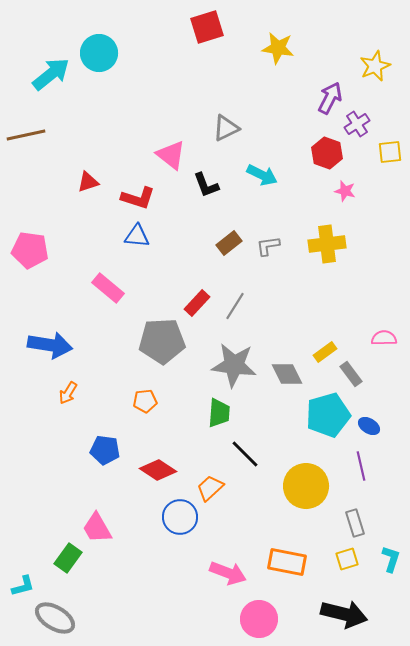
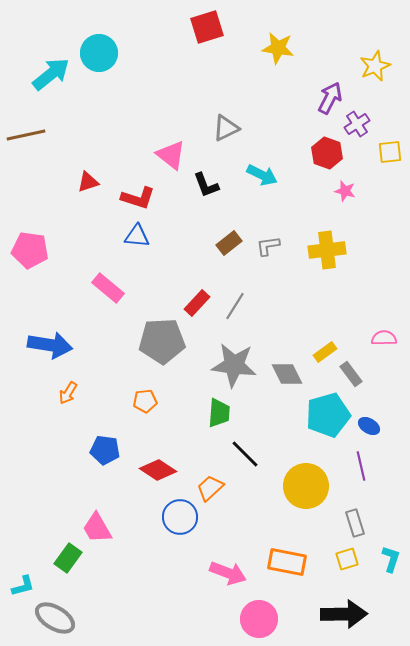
yellow cross at (327, 244): moved 6 px down
black arrow at (344, 614): rotated 15 degrees counterclockwise
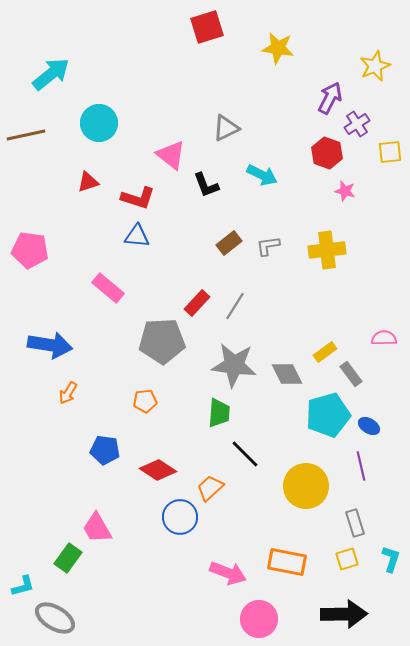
cyan circle at (99, 53): moved 70 px down
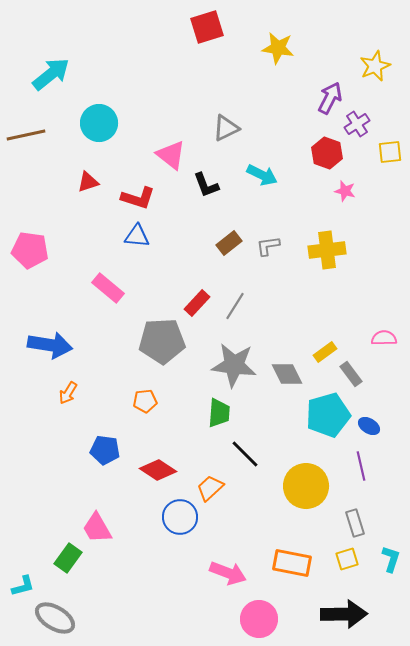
orange rectangle at (287, 562): moved 5 px right, 1 px down
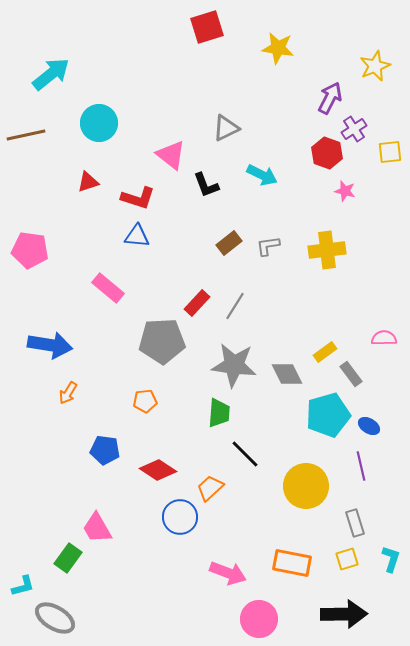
purple cross at (357, 124): moved 3 px left, 5 px down
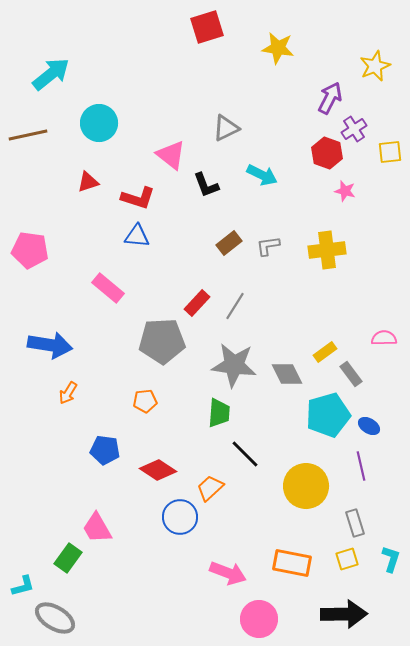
brown line at (26, 135): moved 2 px right
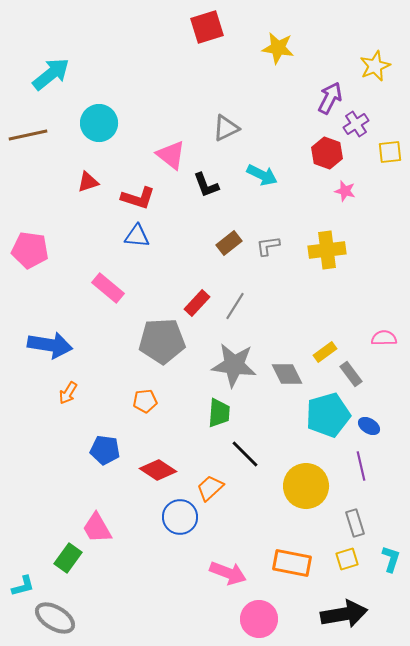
purple cross at (354, 129): moved 2 px right, 5 px up
black arrow at (344, 614): rotated 9 degrees counterclockwise
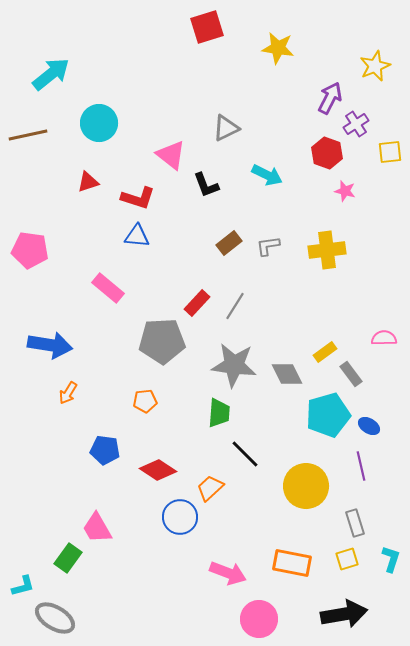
cyan arrow at (262, 175): moved 5 px right
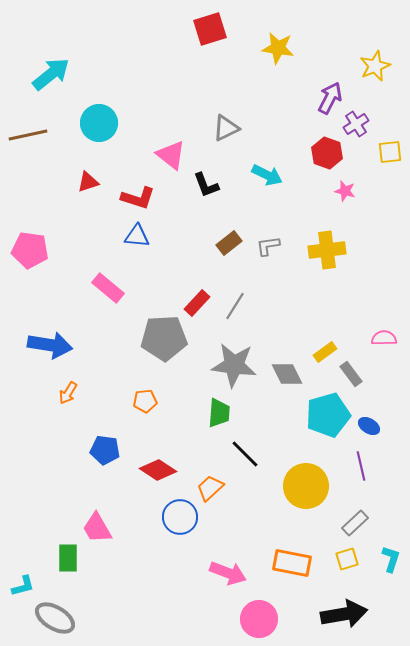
red square at (207, 27): moved 3 px right, 2 px down
gray pentagon at (162, 341): moved 2 px right, 3 px up
gray rectangle at (355, 523): rotated 64 degrees clockwise
green rectangle at (68, 558): rotated 36 degrees counterclockwise
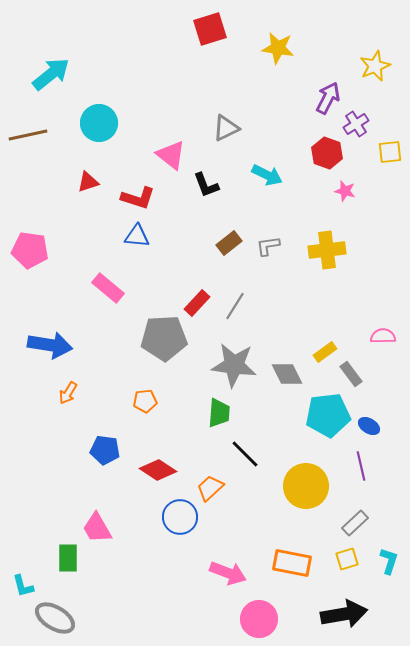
purple arrow at (330, 98): moved 2 px left
pink semicircle at (384, 338): moved 1 px left, 2 px up
cyan pentagon at (328, 415): rotated 9 degrees clockwise
cyan L-shape at (391, 559): moved 2 px left, 2 px down
cyan L-shape at (23, 586): rotated 90 degrees clockwise
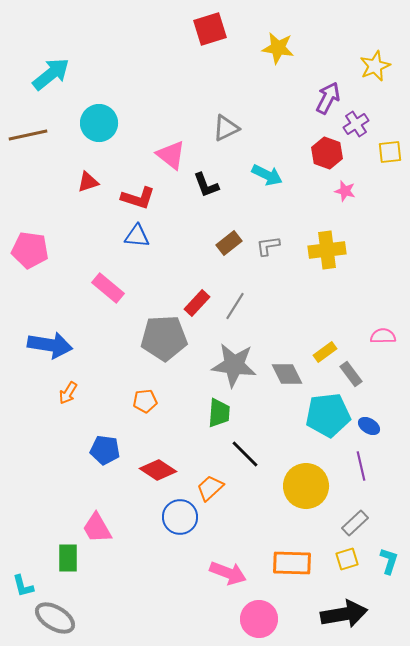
orange rectangle at (292, 563): rotated 9 degrees counterclockwise
